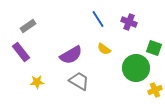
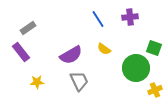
purple cross: moved 1 px right, 5 px up; rotated 28 degrees counterclockwise
gray rectangle: moved 2 px down
gray trapezoid: rotated 35 degrees clockwise
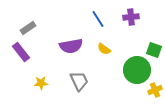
purple cross: moved 1 px right
green square: moved 2 px down
purple semicircle: moved 9 px up; rotated 20 degrees clockwise
green circle: moved 1 px right, 2 px down
yellow star: moved 4 px right, 1 px down
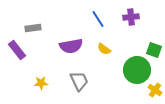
gray rectangle: moved 5 px right; rotated 28 degrees clockwise
purple rectangle: moved 4 px left, 2 px up
yellow cross: rotated 32 degrees counterclockwise
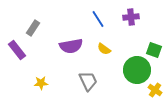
gray rectangle: rotated 49 degrees counterclockwise
gray trapezoid: moved 9 px right
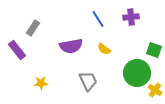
green circle: moved 3 px down
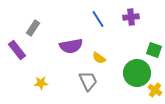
yellow semicircle: moved 5 px left, 9 px down
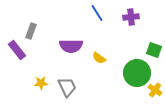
blue line: moved 1 px left, 6 px up
gray rectangle: moved 2 px left, 3 px down; rotated 14 degrees counterclockwise
purple semicircle: rotated 10 degrees clockwise
gray trapezoid: moved 21 px left, 6 px down
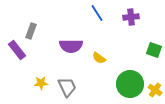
green circle: moved 7 px left, 11 px down
